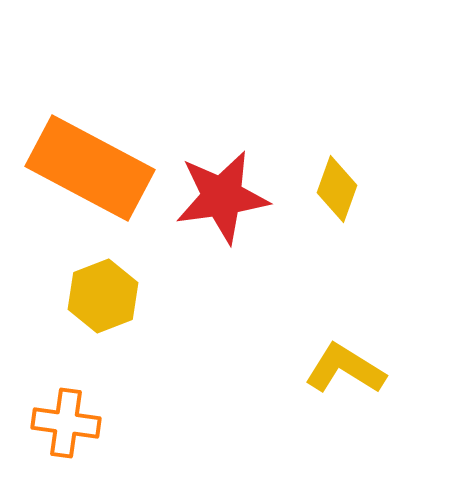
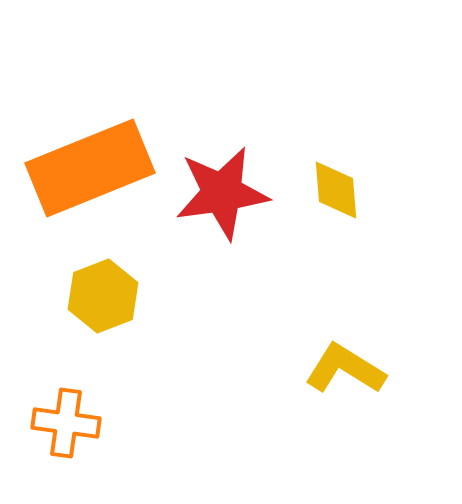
orange rectangle: rotated 50 degrees counterclockwise
yellow diamond: moved 1 px left, 1 px down; rotated 24 degrees counterclockwise
red star: moved 4 px up
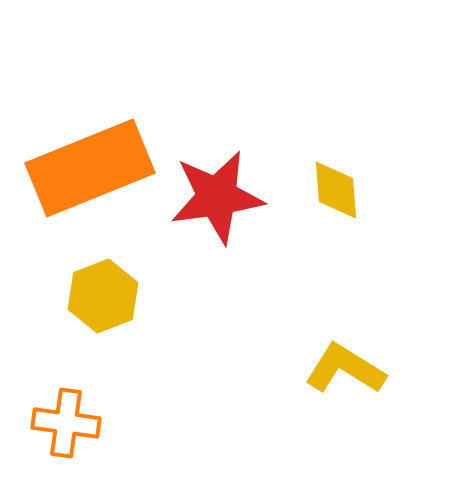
red star: moved 5 px left, 4 px down
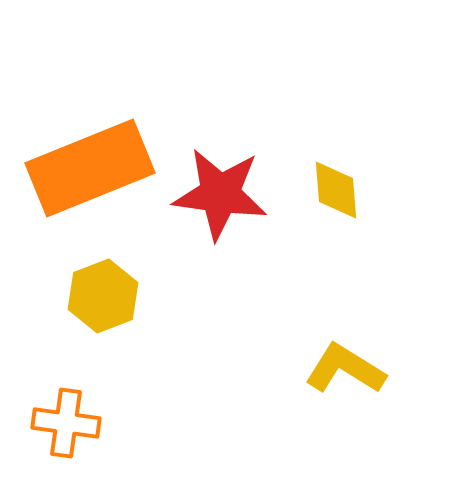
red star: moved 3 px right, 3 px up; rotated 16 degrees clockwise
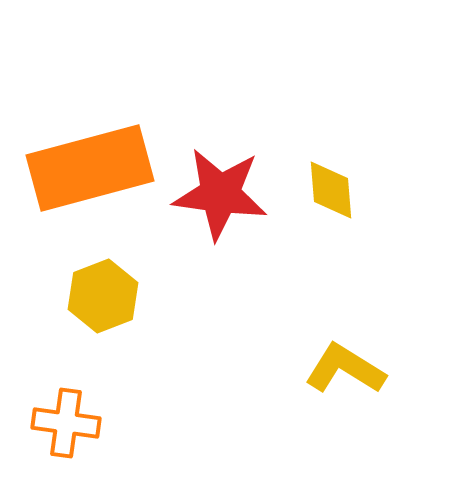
orange rectangle: rotated 7 degrees clockwise
yellow diamond: moved 5 px left
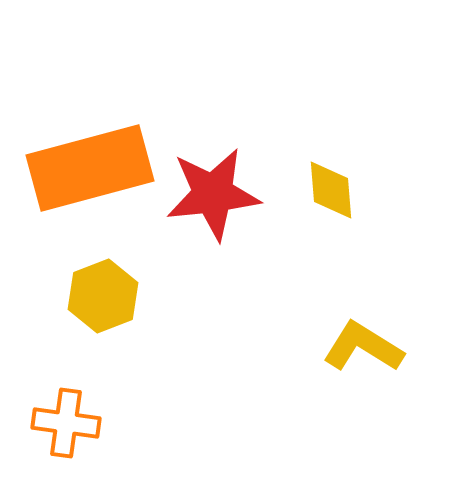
red star: moved 7 px left; rotated 14 degrees counterclockwise
yellow L-shape: moved 18 px right, 22 px up
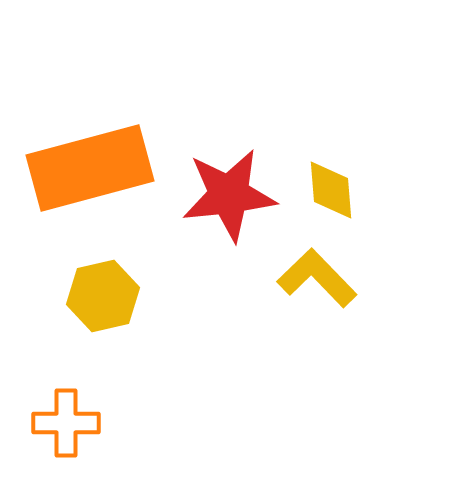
red star: moved 16 px right, 1 px down
yellow hexagon: rotated 8 degrees clockwise
yellow L-shape: moved 46 px left, 69 px up; rotated 14 degrees clockwise
orange cross: rotated 8 degrees counterclockwise
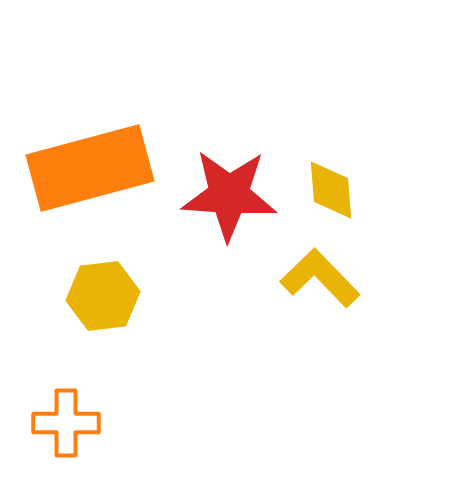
red star: rotated 10 degrees clockwise
yellow L-shape: moved 3 px right
yellow hexagon: rotated 6 degrees clockwise
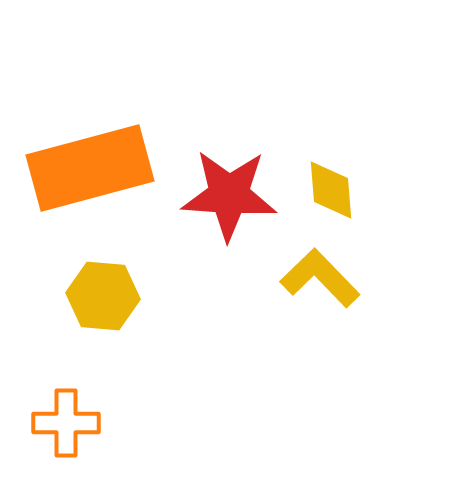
yellow hexagon: rotated 12 degrees clockwise
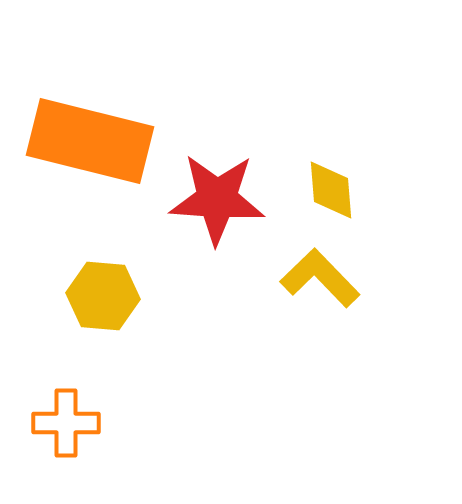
orange rectangle: moved 27 px up; rotated 29 degrees clockwise
red star: moved 12 px left, 4 px down
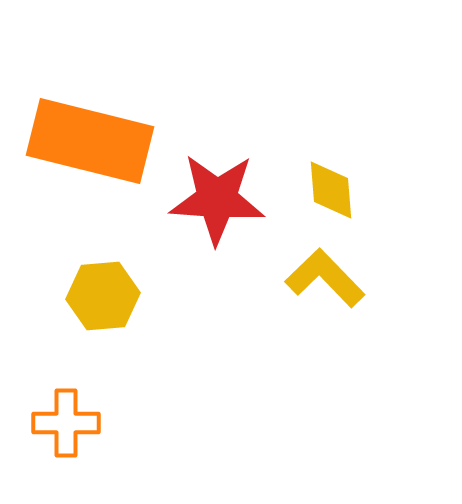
yellow L-shape: moved 5 px right
yellow hexagon: rotated 10 degrees counterclockwise
